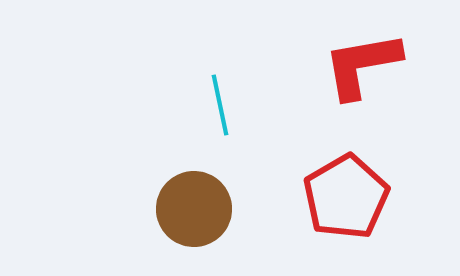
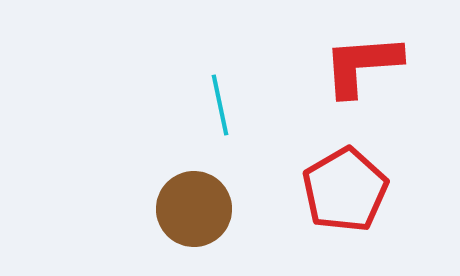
red L-shape: rotated 6 degrees clockwise
red pentagon: moved 1 px left, 7 px up
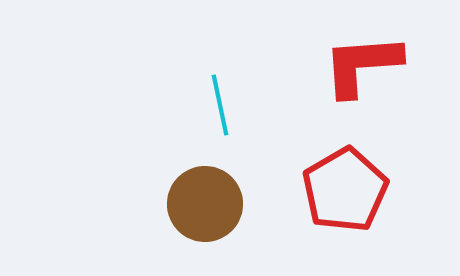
brown circle: moved 11 px right, 5 px up
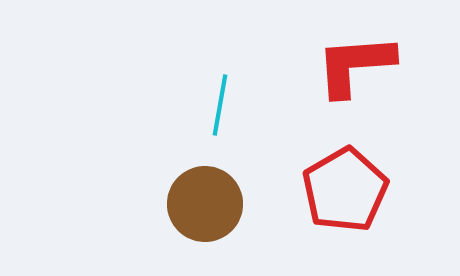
red L-shape: moved 7 px left
cyan line: rotated 22 degrees clockwise
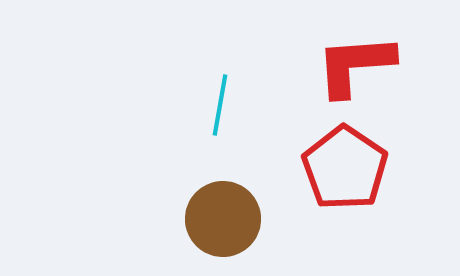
red pentagon: moved 22 px up; rotated 8 degrees counterclockwise
brown circle: moved 18 px right, 15 px down
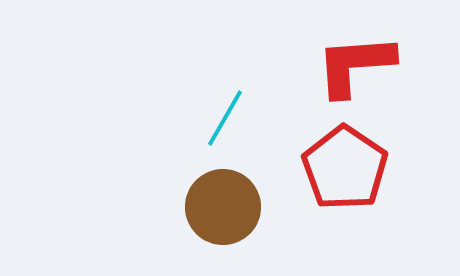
cyan line: moved 5 px right, 13 px down; rotated 20 degrees clockwise
brown circle: moved 12 px up
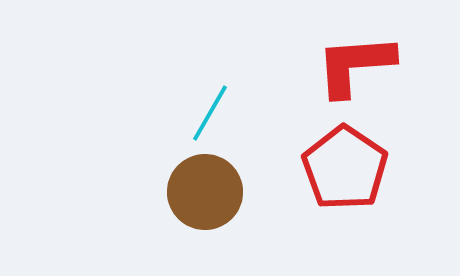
cyan line: moved 15 px left, 5 px up
brown circle: moved 18 px left, 15 px up
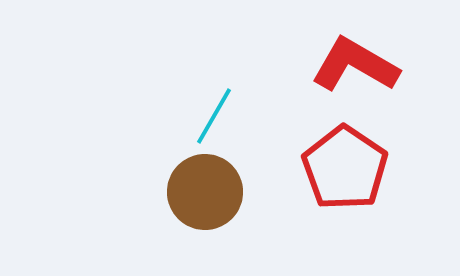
red L-shape: rotated 34 degrees clockwise
cyan line: moved 4 px right, 3 px down
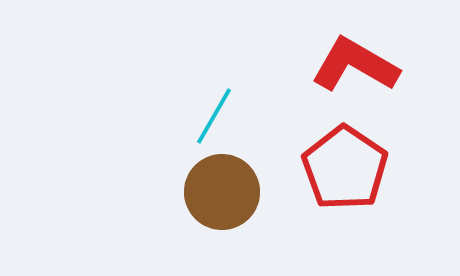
brown circle: moved 17 px right
